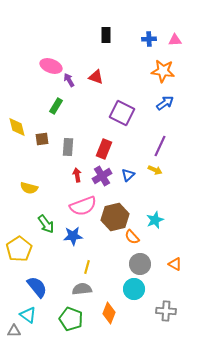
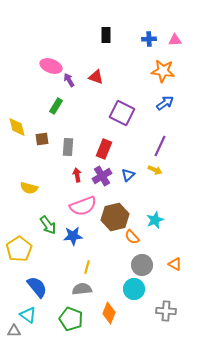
green arrow: moved 2 px right, 1 px down
gray circle: moved 2 px right, 1 px down
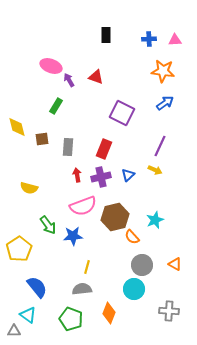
purple cross: moved 1 px left, 1 px down; rotated 18 degrees clockwise
gray cross: moved 3 px right
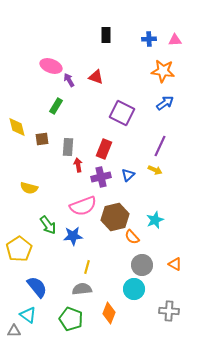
red arrow: moved 1 px right, 10 px up
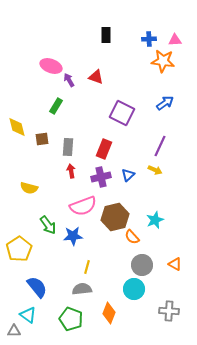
orange star: moved 10 px up
red arrow: moved 7 px left, 6 px down
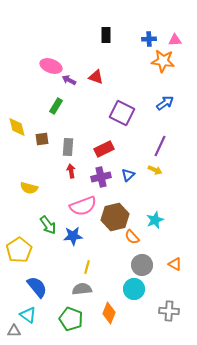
purple arrow: rotated 32 degrees counterclockwise
red rectangle: rotated 42 degrees clockwise
yellow pentagon: moved 1 px down
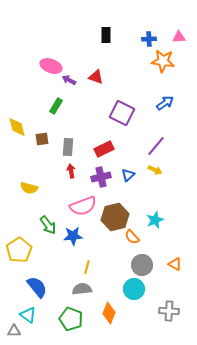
pink triangle: moved 4 px right, 3 px up
purple line: moved 4 px left; rotated 15 degrees clockwise
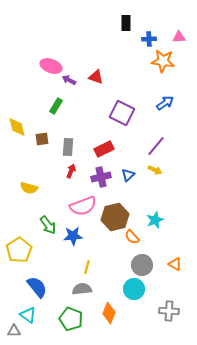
black rectangle: moved 20 px right, 12 px up
red arrow: rotated 32 degrees clockwise
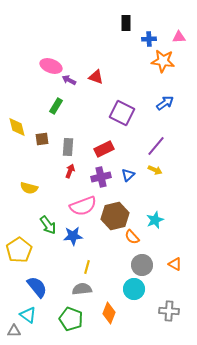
red arrow: moved 1 px left
brown hexagon: moved 1 px up
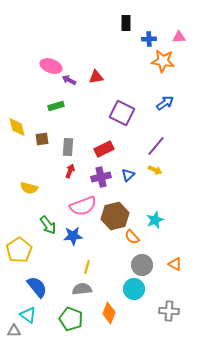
red triangle: rotated 28 degrees counterclockwise
green rectangle: rotated 42 degrees clockwise
